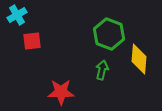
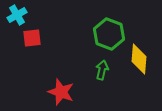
red square: moved 3 px up
red star: rotated 20 degrees clockwise
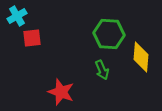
cyan cross: moved 1 px down
green hexagon: rotated 16 degrees counterclockwise
yellow diamond: moved 2 px right, 2 px up
green arrow: rotated 144 degrees clockwise
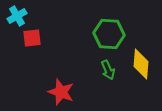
yellow diamond: moved 7 px down
green arrow: moved 6 px right
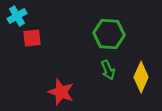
yellow diamond: moved 13 px down; rotated 20 degrees clockwise
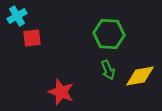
yellow diamond: moved 1 px left, 1 px up; rotated 56 degrees clockwise
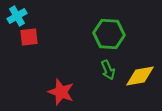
red square: moved 3 px left, 1 px up
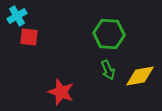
red square: rotated 12 degrees clockwise
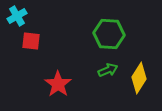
red square: moved 2 px right, 4 px down
green arrow: rotated 90 degrees counterclockwise
yellow diamond: moved 1 px left, 2 px down; rotated 48 degrees counterclockwise
red star: moved 3 px left, 8 px up; rotated 16 degrees clockwise
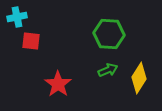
cyan cross: moved 1 px down; rotated 18 degrees clockwise
